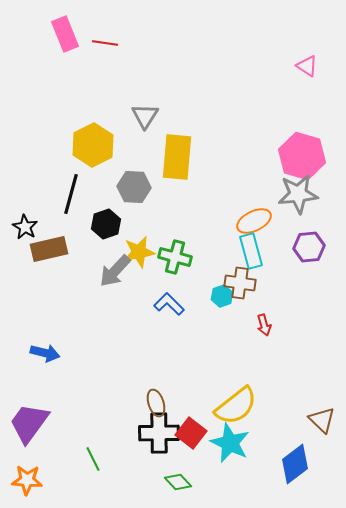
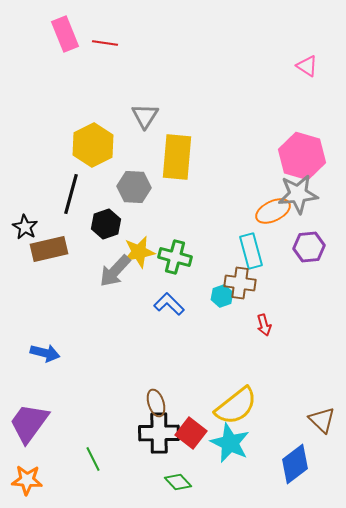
orange ellipse: moved 19 px right, 10 px up
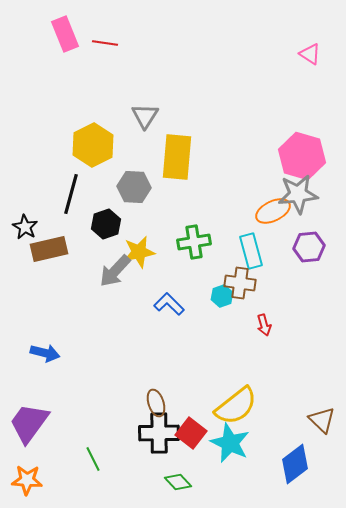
pink triangle: moved 3 px right, 12 px up
green cross: moved 19 px right, 15 px up; rotated 24 degrees counterclockwise
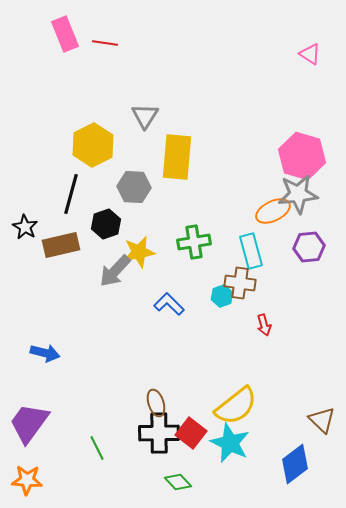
brown rectangle: moved 12 px right, 4 px up
green line: moved 4 px right, 11 px up
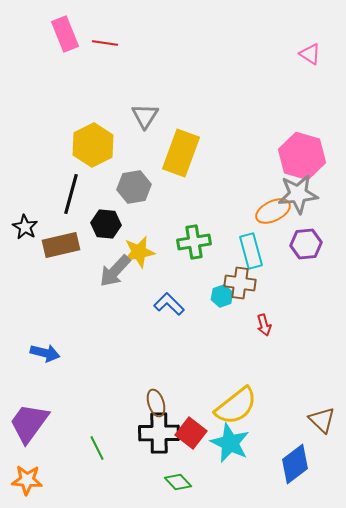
yellow rectangle: moved 4 px right, 4 px up; rotated 15 degrees clockwise
gray hexagon: rotated 12 degrees counterclockwise
black hexagon: rotated 24 degrees clockwise
purple hexagon: moved 3 px left, 3 px up
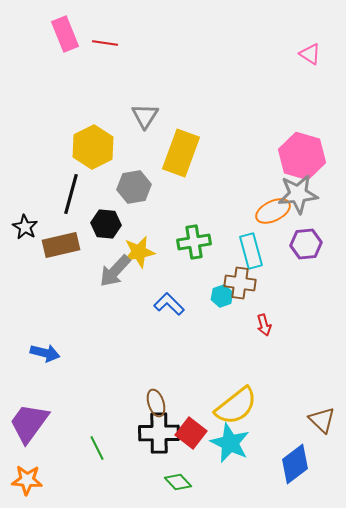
yellow hexagon: moved 2 px down
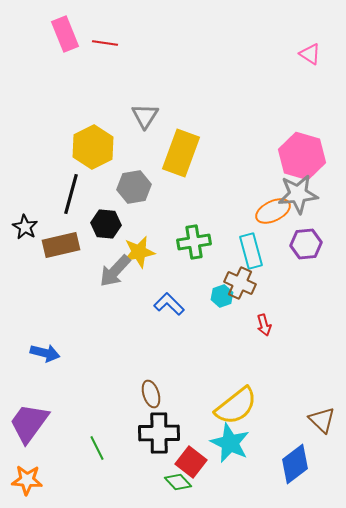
brown cross: rotated 16 degrees clockwise
brown ellipse: moved 5 px left, 9 px up
red square: moved 29 px down
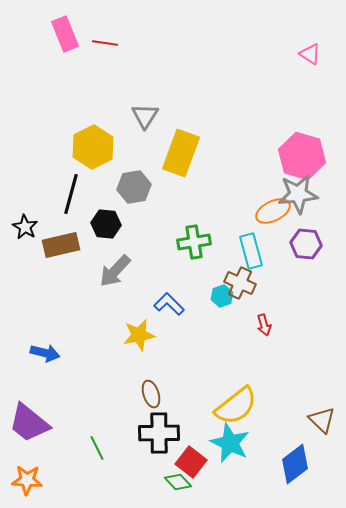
purple hexagon: rotated 12 degrees clockwise
yellow star: moved 83 px down
purple trapezoid: rotated 87 degrees counterclockwise
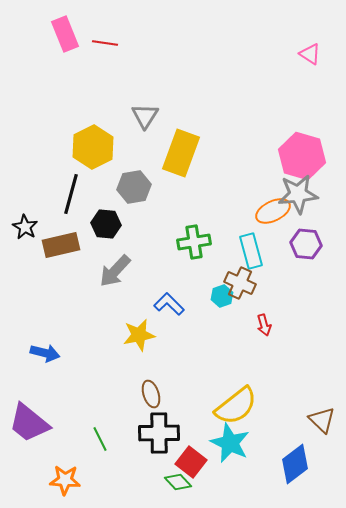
green line: moved 3 px right, 9 px up
orange star: moved 38 px right
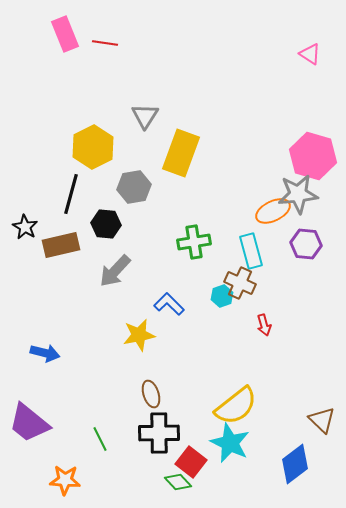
pink hexagon: moved 11 px right
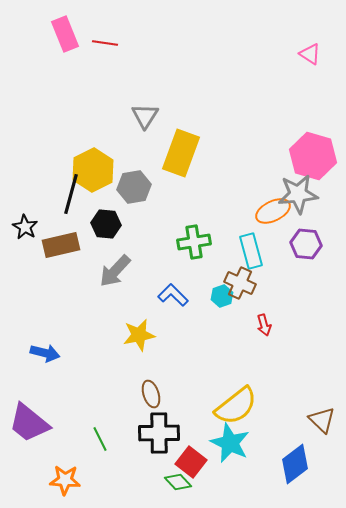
yellow hexagon: moved 23 px down
blue L-shape: moved 4 px right, 9 px up
